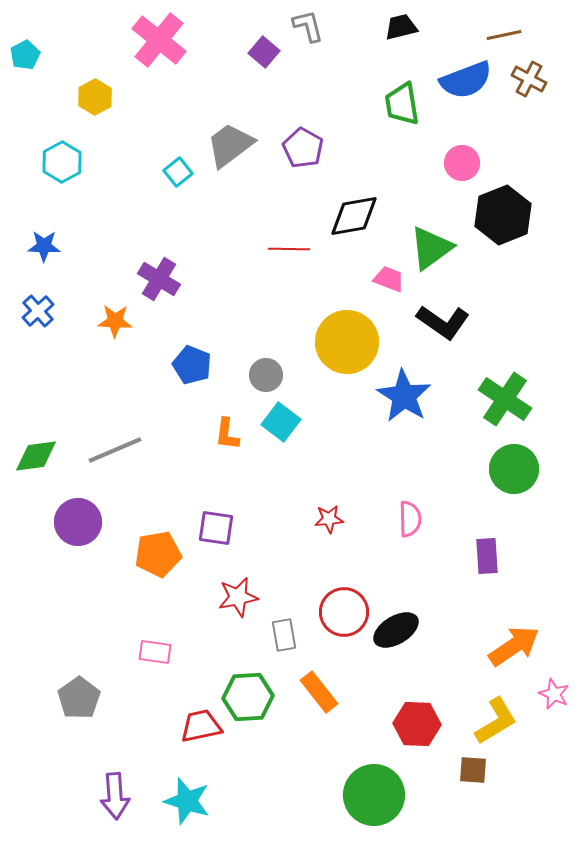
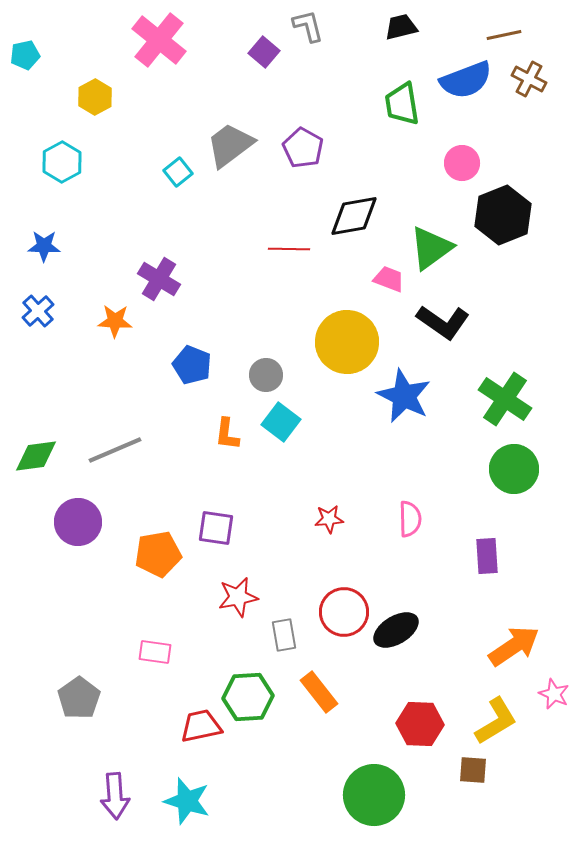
cyan pentagon at (25, 55): rotated 16 degrees clockwise
blue star at (404, 396): rotated 6 degrees counterclockwise
red hexagon at (417, 724): moved 3 px right
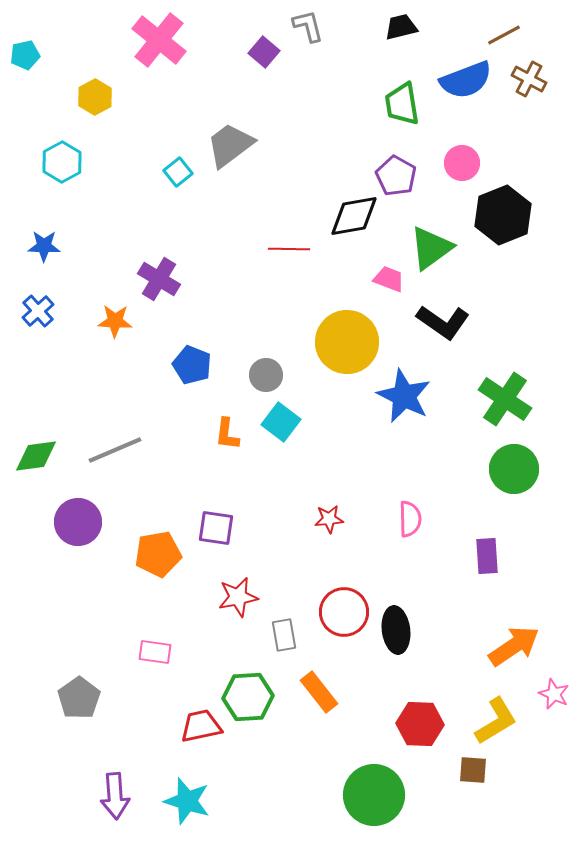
brown line at (504, 35): rotated 16 degrees counterclockwise
purple pentagon at (303, 148): moved 93 px right, 28 px down
black ellipse at (396, 630): rotated 66 degrees counterclockwise
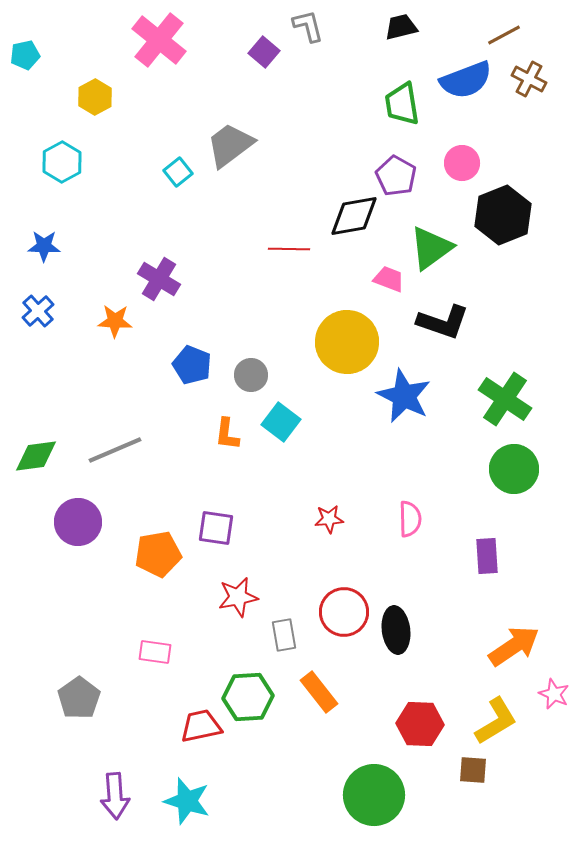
black L-shape at (443, 322): rotated 16 degrees counterclockwise
gray circle at (266, 375): moved 15 px left
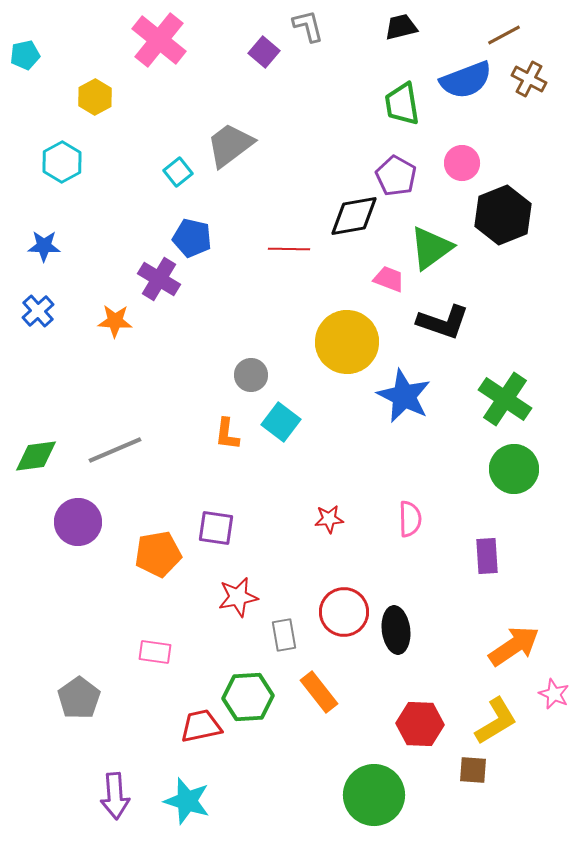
blue pentagon at (192, 365): moved 127 px up; rotated 9 degrees counterclockwise
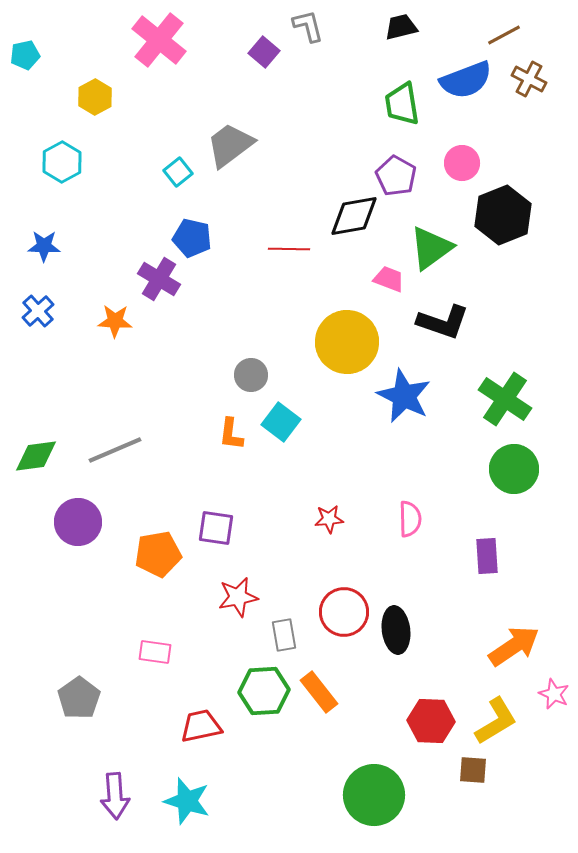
orange L-shape at (227, 434): moved 4 px right
green hexagon at (248, 697): moved 16 px right, 6 px up
red hexagon at (420, 724): moved 11 px right, 3 px up
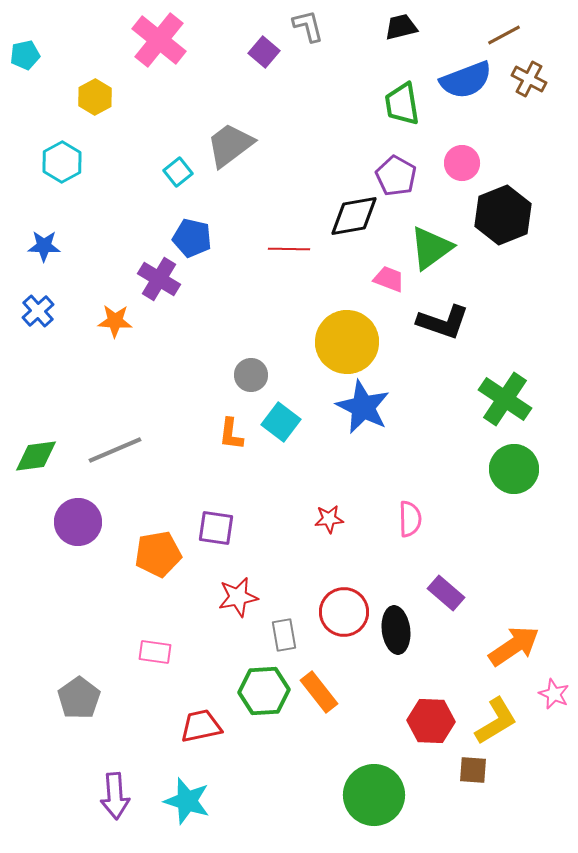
blue star at (404, 396): moved 41 px left, 11 px down
purple rectangle at (487, 556): moved 41 px left, 37 px down; rotated 45 degrees counterclockwise
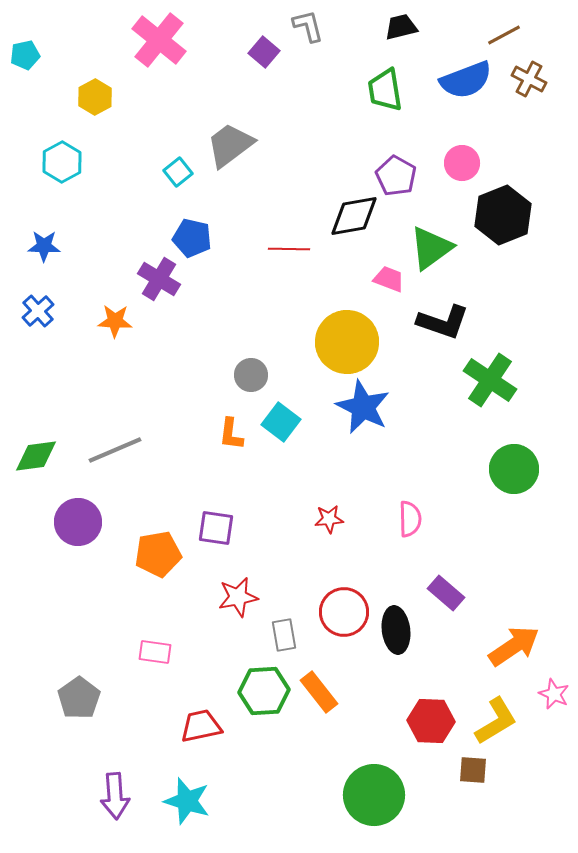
green trapezoid at (402, 104): moved 17 px left, 14 px up
green cross at (505, 399): moved 15 px left, 19 px up
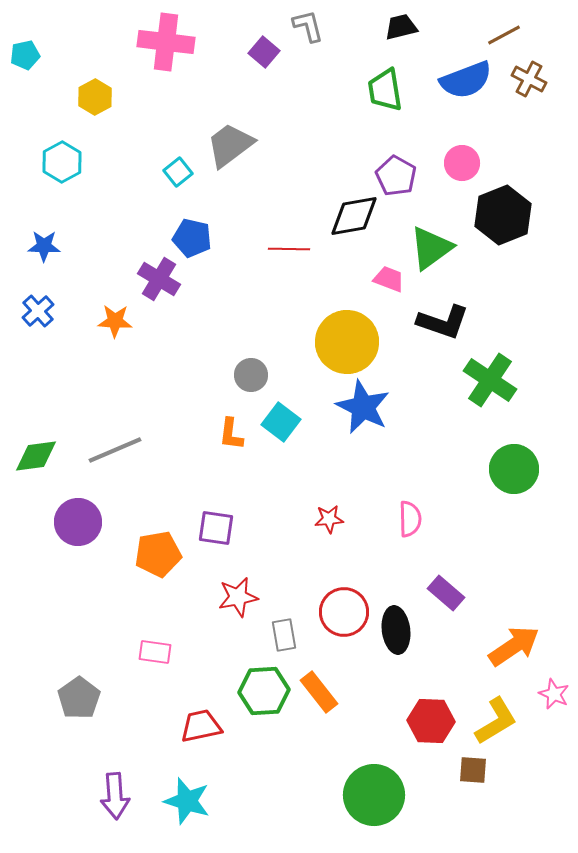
pink cross at (159, 40): moved 7 px right, 2 px down; rotated 32 degrees counterclockwise
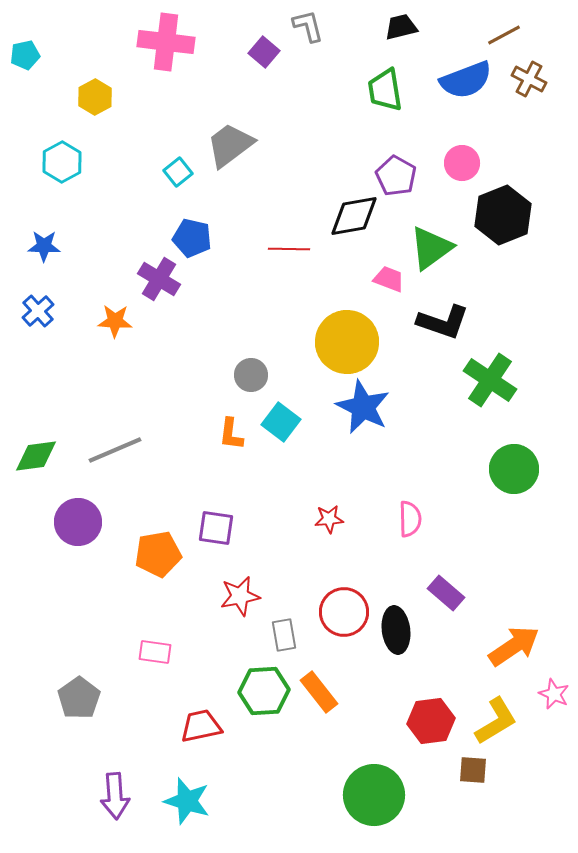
red star at (238, 597): moved 2 px right, 1 px up
red hexagon at (431, 721): rotated 9 degrees counterclockwise
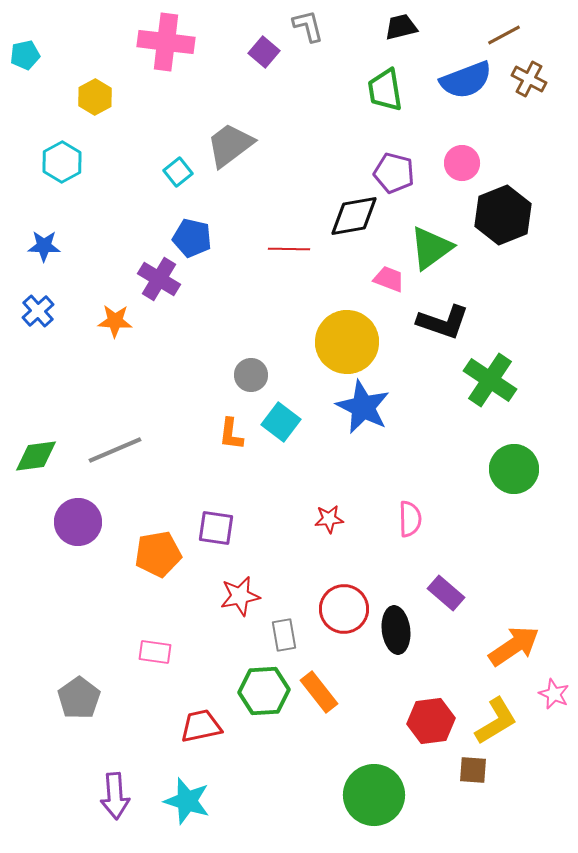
purple pentagon at (396, 176): moved 2 px left, 3 px up; rotated 15 degrees counterclockwise
red circle at (344, 612): moved 3 px up
